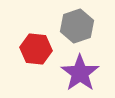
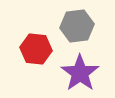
gray hexagon: rotated 12 degrees clockwise
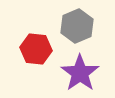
gray hexagon: rotated 16 degrees counterclockwise
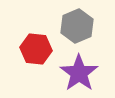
purple star: moved 1 px left
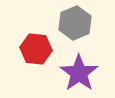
gray hexagon: moved 2 px left, 3 px up
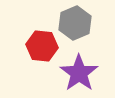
red hexagon: moved 6 px right, 3 px up
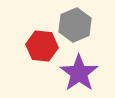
gray hexagon: moved 2 px down
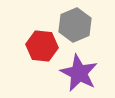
purple star: rotated 9 degrees counterclockwise
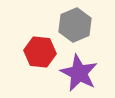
red hexagon: moved 2 px left, 6 px down
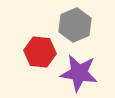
purple star: rotated 18 degrees counterclockwise
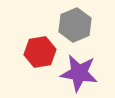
red hexagon: rotated 16 degrees counterclockwise
